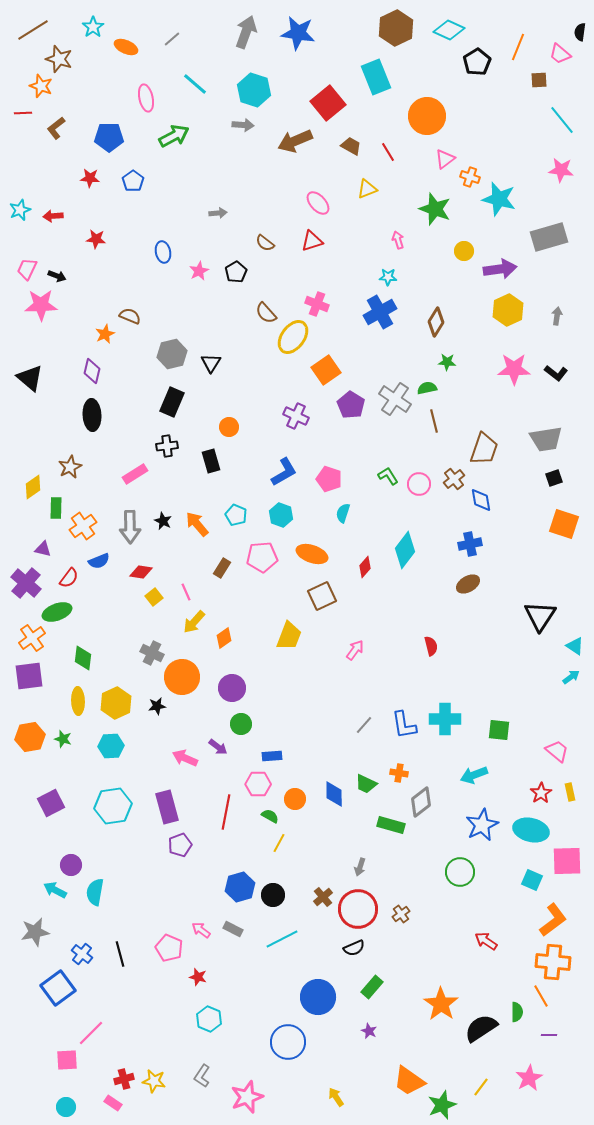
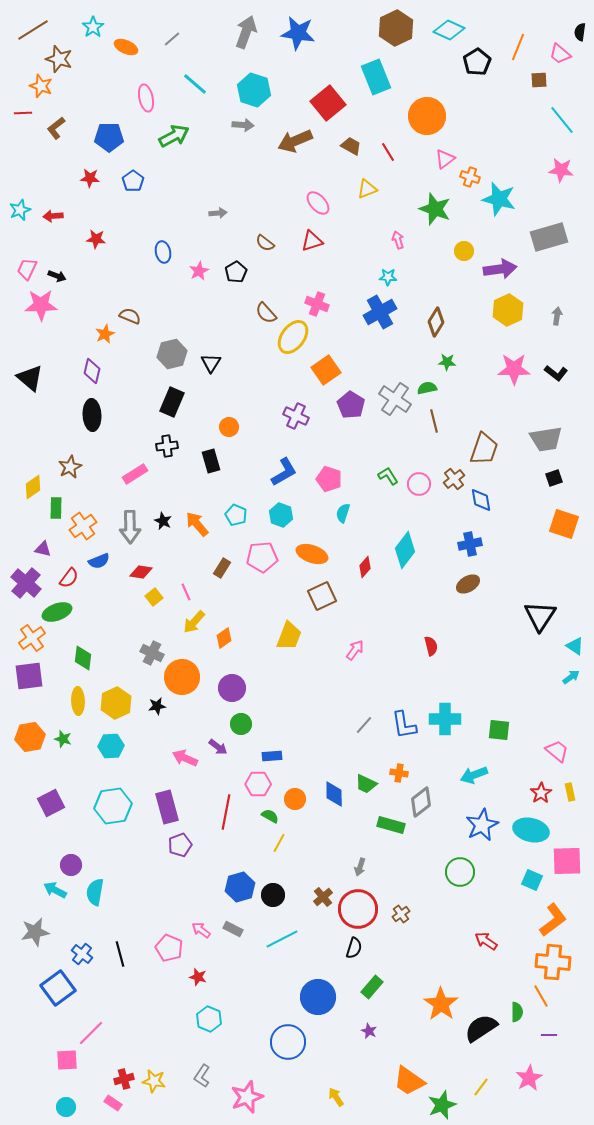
black semicircle at (354, 948): rotated 50 degrees counterclockwise
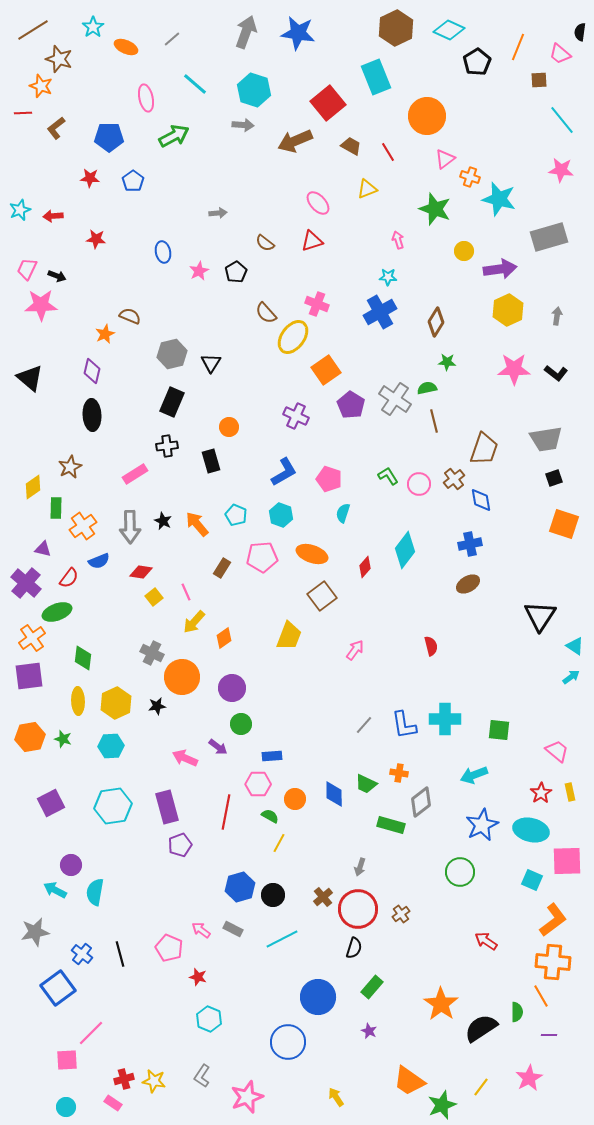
brown square at (322, 596): rotated 12 degrees counterclockwise
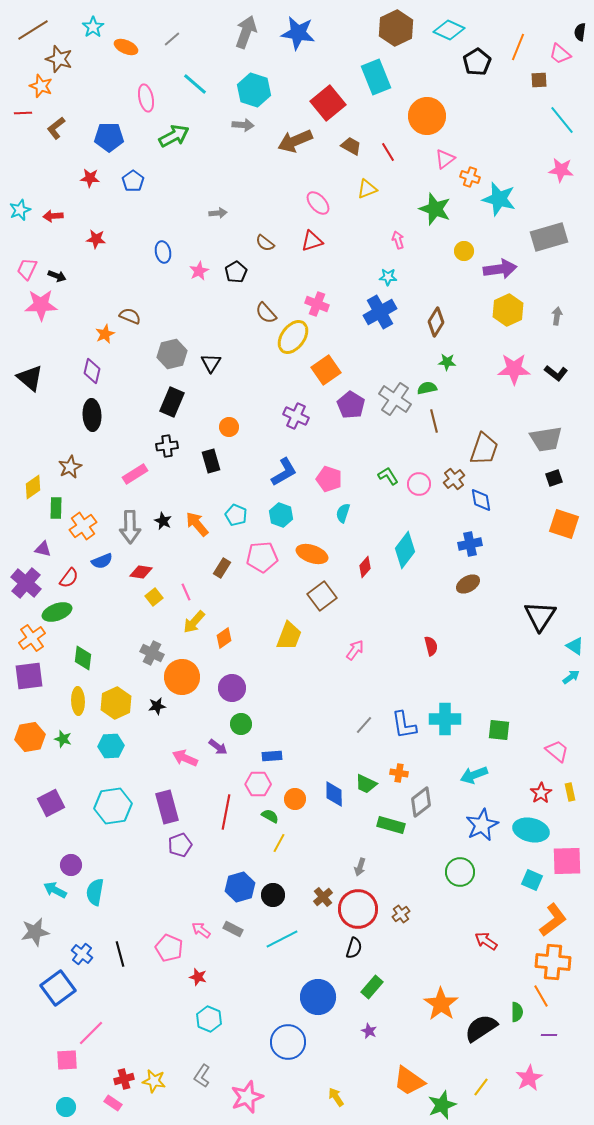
blue semicircle at (99, 561): moved 3 px right
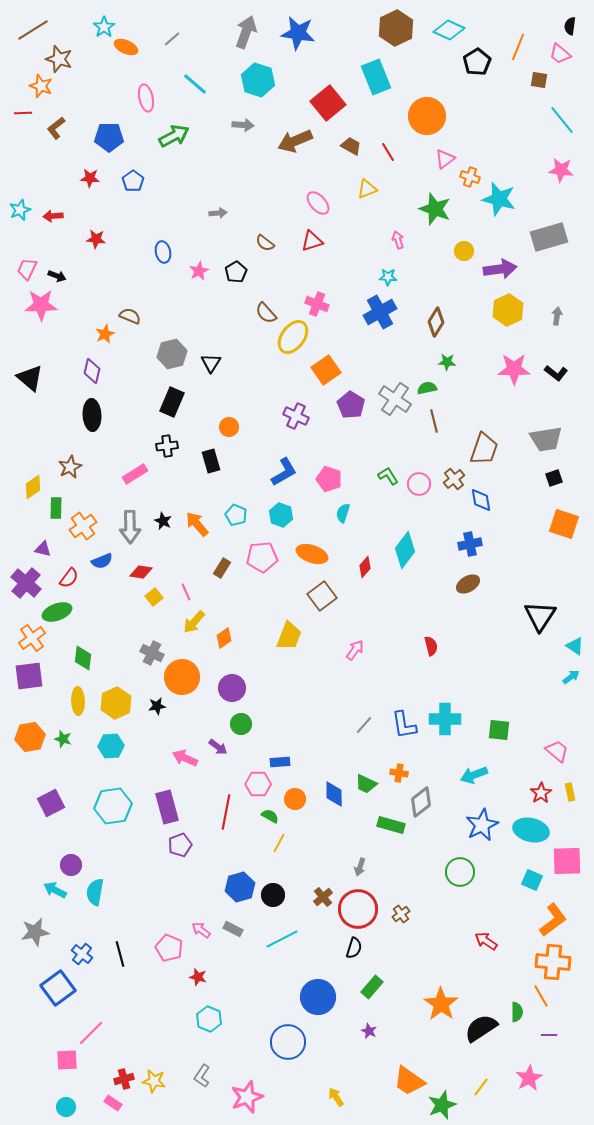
cyan star at (93, 27): moved 11 px right
black semicircle at (580, 32): moved 10 px left, 6 px up
brown square at (539, 80): rotated 12 degrees clockwise
cyan hexagon at (254, 90): moved 4 px right, 10 px up
blue rectangle at (272, 756): moved 8 px right, 6 px down
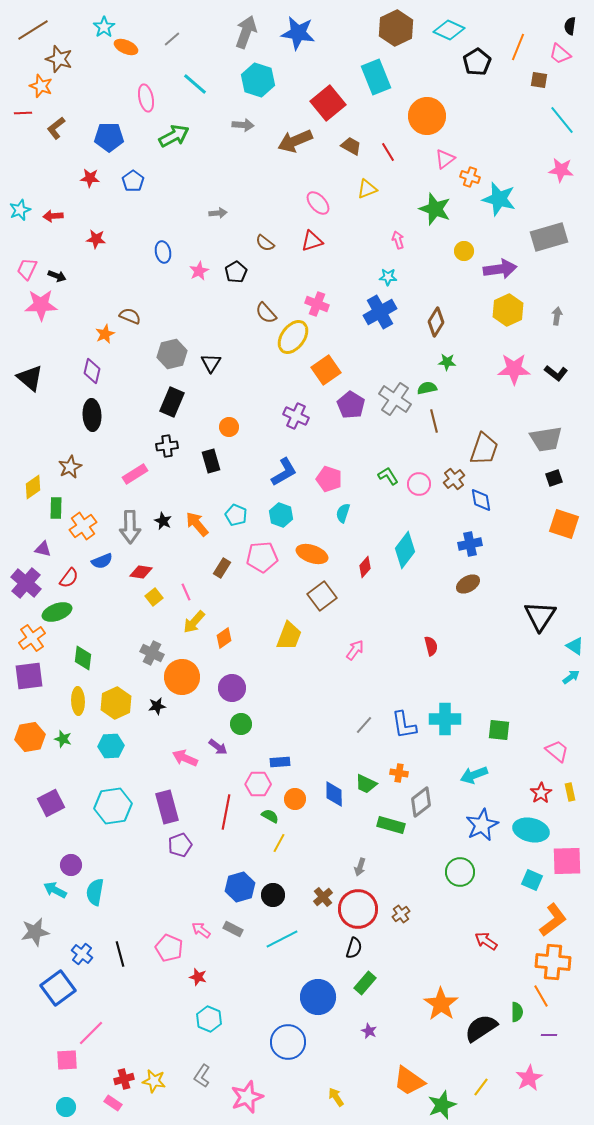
green rectangle at (372, 987): moved 7 px left, 4 px up
